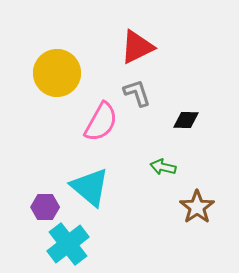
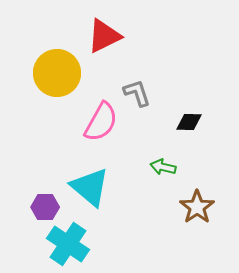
red triangle: moved 33 px left, 11 px up
black diamond: moved 3 px right, 2 px down
cyan cross: rotated 18 degrees counterclockwise
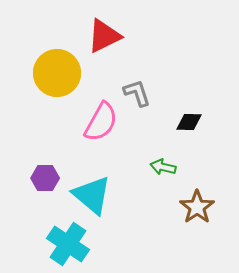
cyan triangle: moved 2 px right, 8 px down
purple hexagon: moved 29 px up
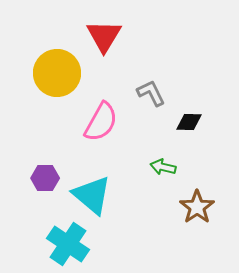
red triangle: rotated 33 degrees counterclockwise
gray L-shape: moved 14 px right; rotated 8 degrees counterclockwise
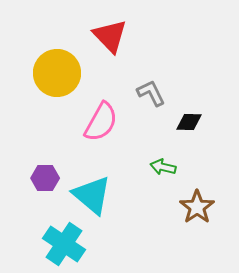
red triangle: moved 6 px right; rotated 15 degrees counterclockwise
cyan cross: moved 4 px left
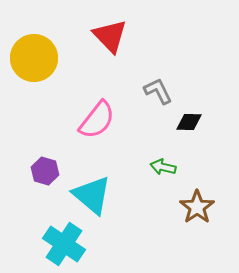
yellow circle: moved 23 px left, 15 px up
gray L-shape: moved 7 px right, 2 px up
pink semicircle: moved 4 px left, 2 px up; rotated 9 degrees clockwise
purple hexagon: moved 7 px up; rotated 16 degrees clockwise
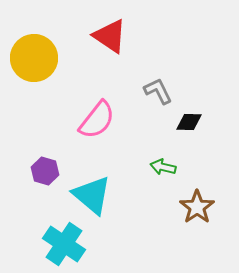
red triangle: rotated 12 degrees counterclockwise
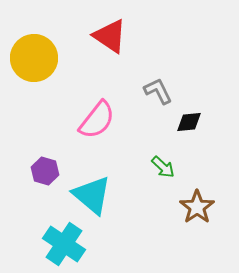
black diamond: rotated 8 degrees counterclockwise
green arrow: rotated 150 degrees counterclockwise
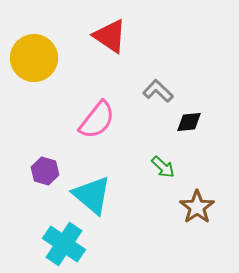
gray L-shape: rotated 20 degrees counterclockwise
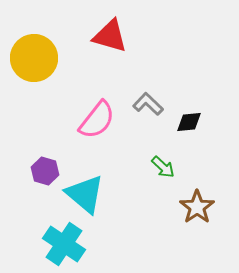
red triangle: rotated 18 degrees counterclockwise
gray L-shape: moved 10 px left, 13 px down
cyan triangle: moved 7 px left, 1 px up
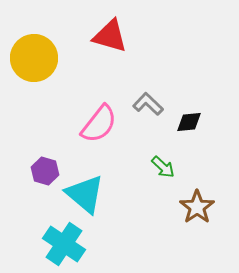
pink semicircle: moved 2 px right, 4 px down
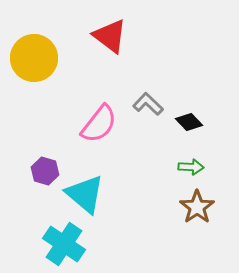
red triangle: rotated 21 degrees clockwise
black diamond: rotated 52 degrees clockwise
green arrow: moved 28 px right; rotated 40 degrees counterclockwise
